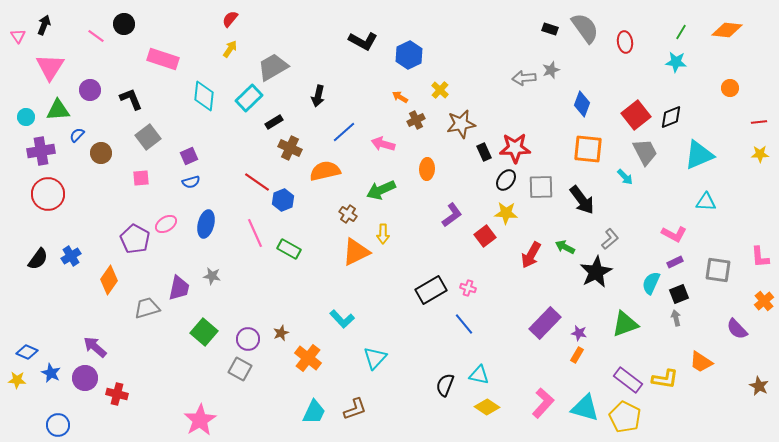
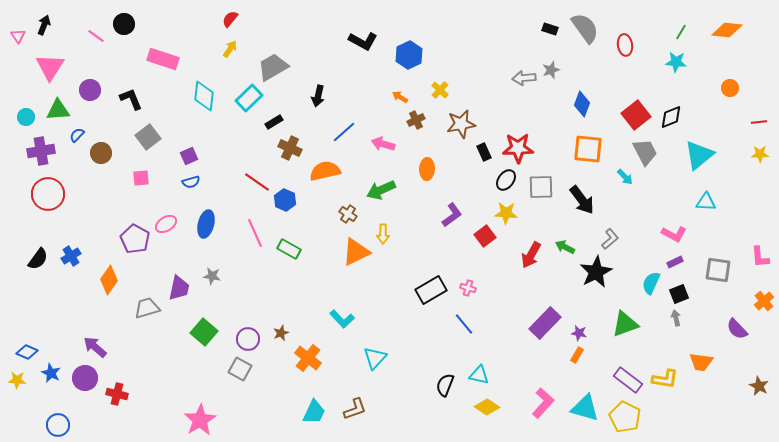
red ellipse at (625, 42): moved 3 px down
red star at (515, 148): moved 3 px right
cyan triangle at (699, 155): rotated 16 degrees counterclockwise
blue hexagon at (283, 200): moved 2 px right; rotated 15 degrees counterclockwise
orange trapezoid at (701, 362): rotated 25 degrees counterclockwise
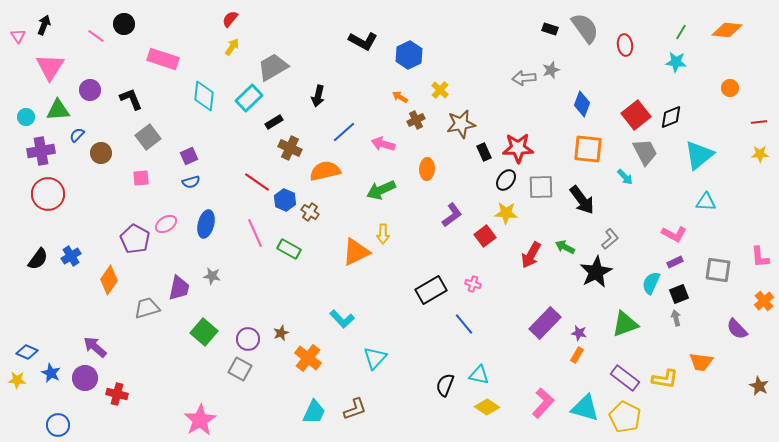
yellow arrow at (230, 49): moved 2 px right, 2 px up
brown cross at (348, 214): moved 38 px left, 2 px up
pink cross at (468, 288): moved 5 px right, 4 px up
purple rectangle at (628, 380): moved 3 px left, 2 px up
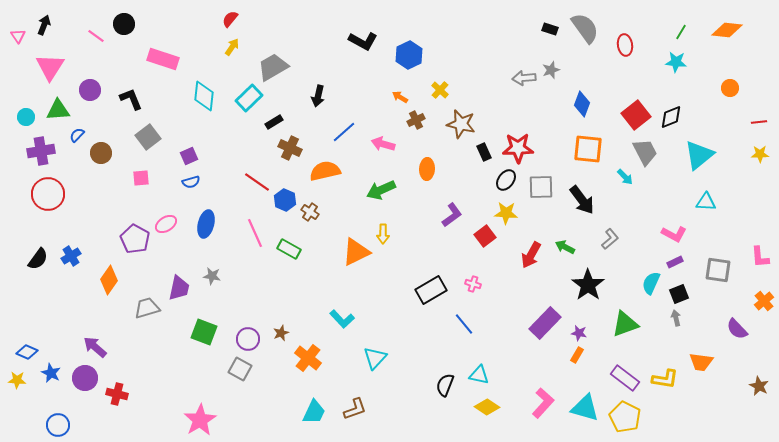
brown star at (461, 124): rotated 24 degrees clockwise
black star at (596, 272): moved 8 px left, 13 px down; rotated 8 degrees counterclockwise
green square at (204, 332): rotated 20 degrees counterclockwise
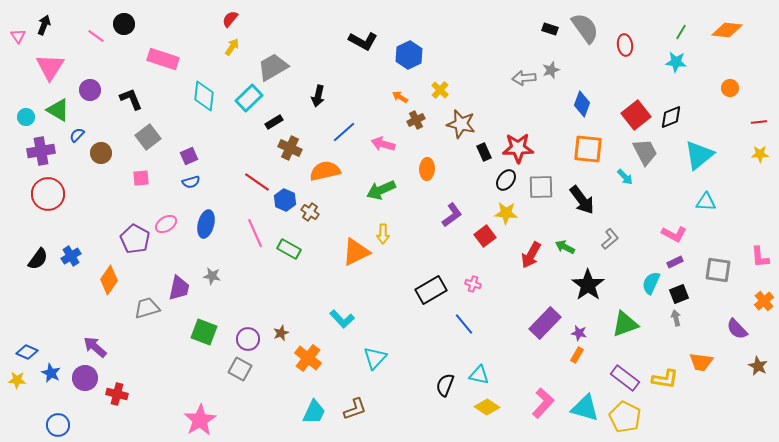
green triangle at (58, 110): rotated 35 degrees clockwise
brown star at (759, 386): moved 1 px left, 20 px up
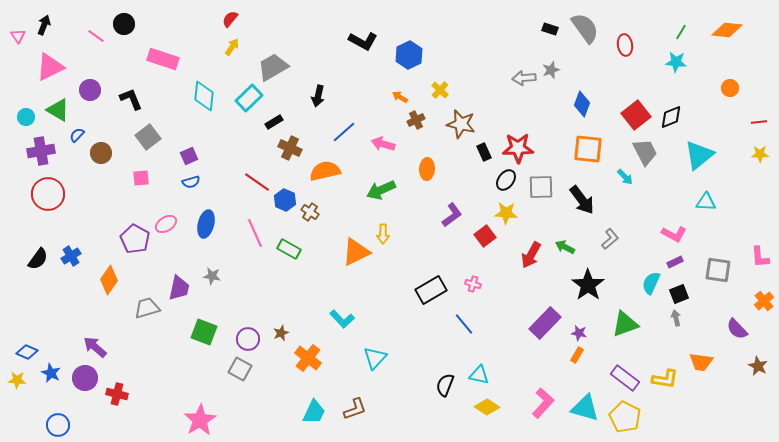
pink triangle at (50, 67): rotated 32 degrees clockwise
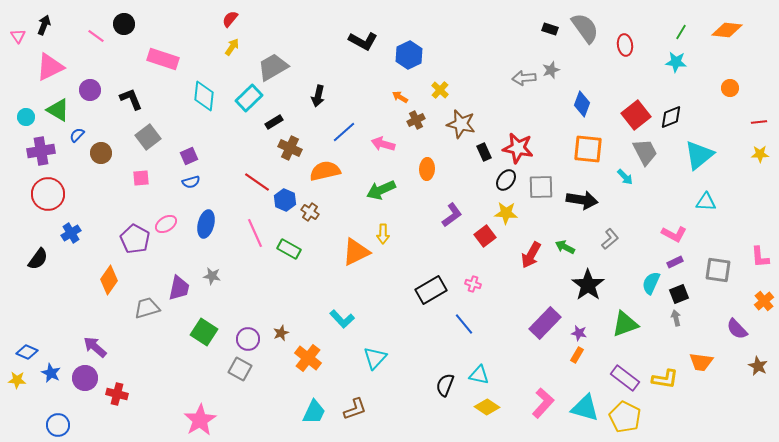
red star at (518, 148): rotated 12 degrees clockwise
black arrow at (582, 200): rotated 44 degrees counterclockwise
blue cross at (71, 256): moved 23 px up
green square at (204, 332): rotated 12 degrees clockwise
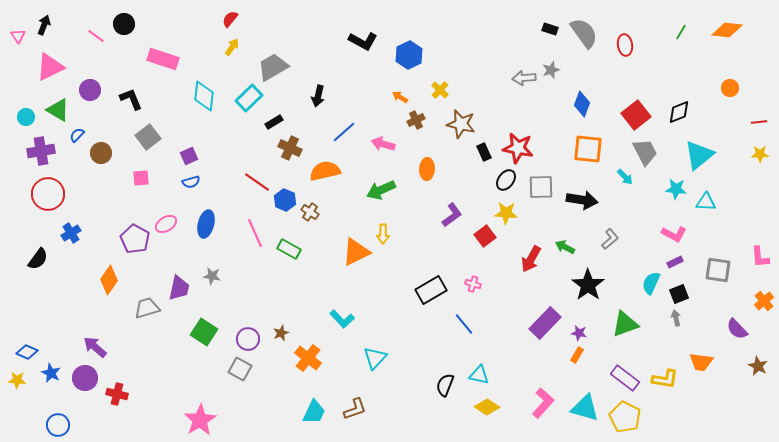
gray semicircle at (585, 28): moved 1 px left, 5 px down
cyan star at (676, 62): moved 127 px down
black diamond at (671, 117): moved 8 px right, 5 px up
red arrow at (531, 255): moved 4 px down
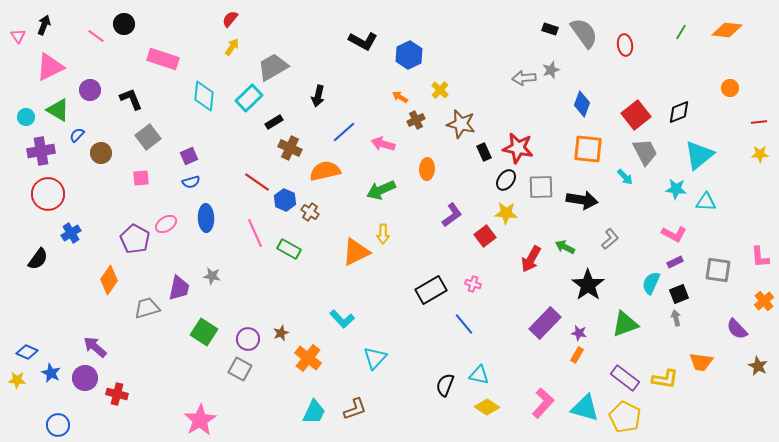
blue ellipse at (206, 224): moved 6 px up; rotated 16 degrees counterclockwise
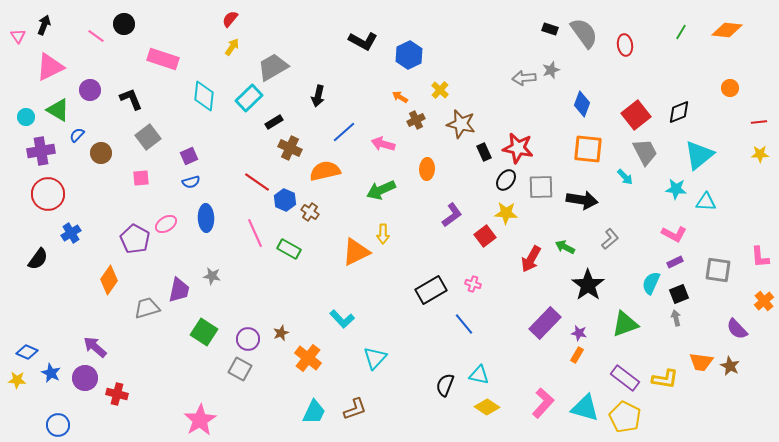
purple trapezoid at (179, 288): moved 2 px down
brown star at (758, 366): moved 28 px left
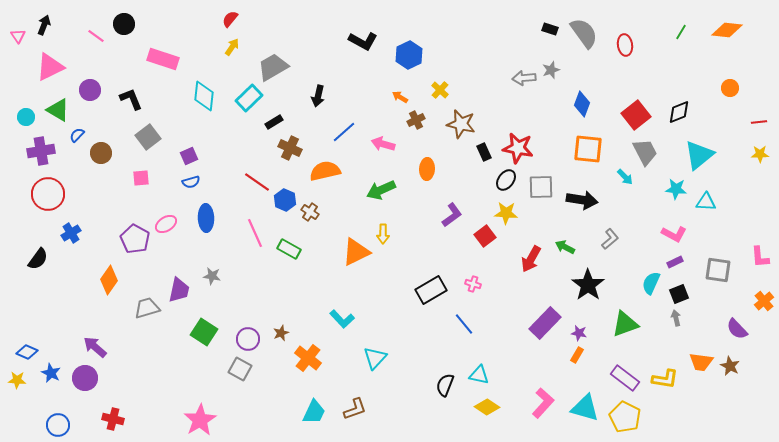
red cross at (117, 394): moved 4 px left, 25 px down
